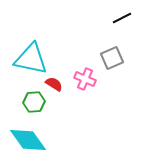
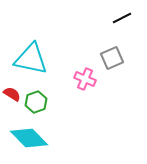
red semicircle: moved 42 px left, 10 px down
green hexagon: moved 2 px right; rotated 15 degrees counterclockwise
cyan diamond: moved 1 px right, 2 px up; rotated 9 degrees counterclockwise
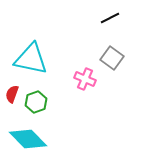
black line: moved 12 px left
gray square: rotated 30 degrees counterclockwise
red semicircle: rotated 102 degrees counterclockwise
cyan diamond: moved 1 px left, 1 px down
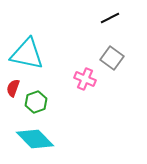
cyan triangle: moved 4 px left, 5 px up
red semicircle: moved 1 px right, 6 px up
cyan diamond: moved 7 px right
